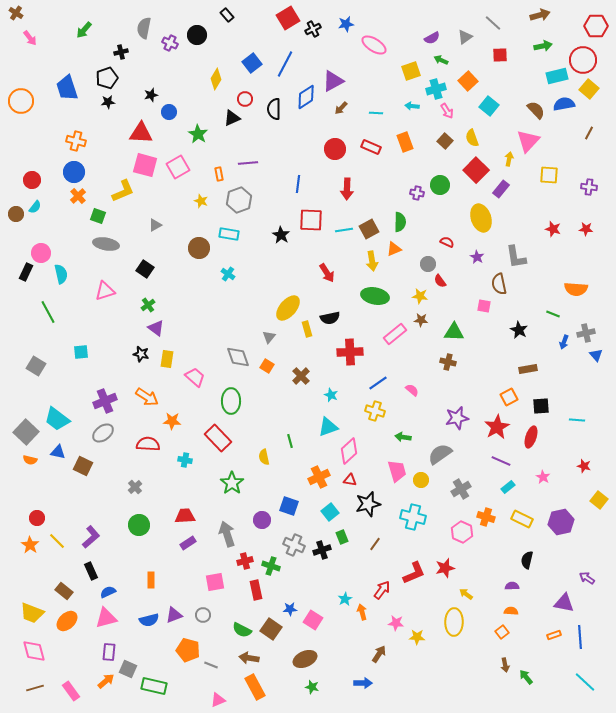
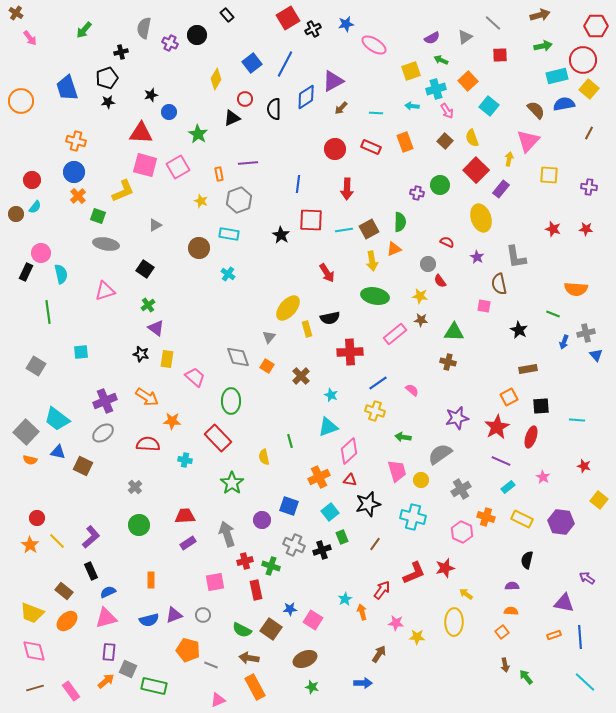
green line at (48, 312): rotated 20 degrees clockwise
purple hexagon at (561, 522): rotated 20 degrees clockwise
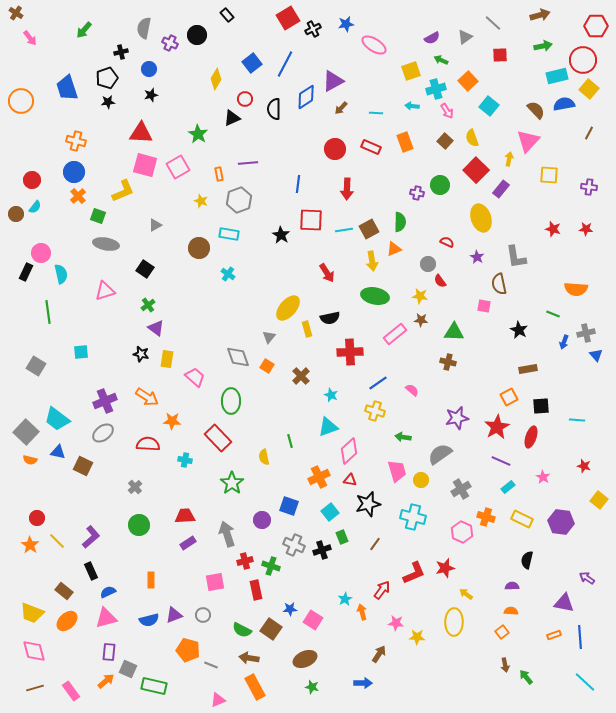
blue circle at (169, 112): moved 20 px left, 43 px up
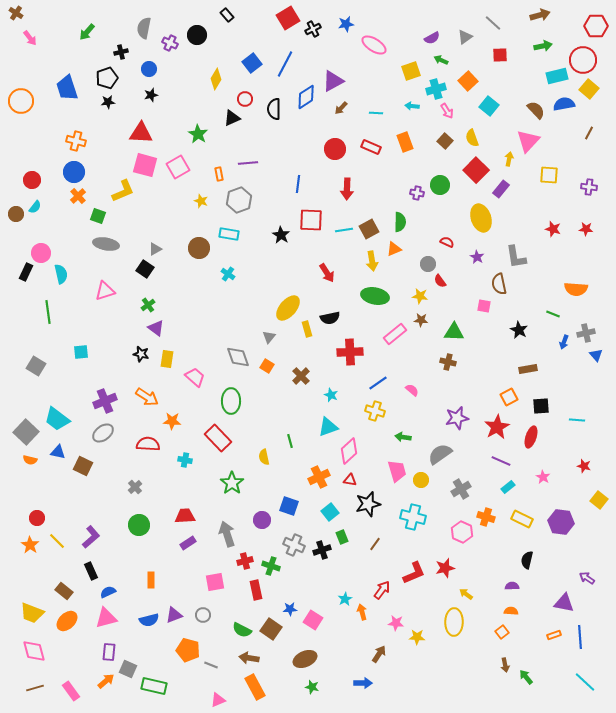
green arrow at (84, 30): moved 3 px right, 2 px down
gray triangle at (155, 225): moved 24 px down
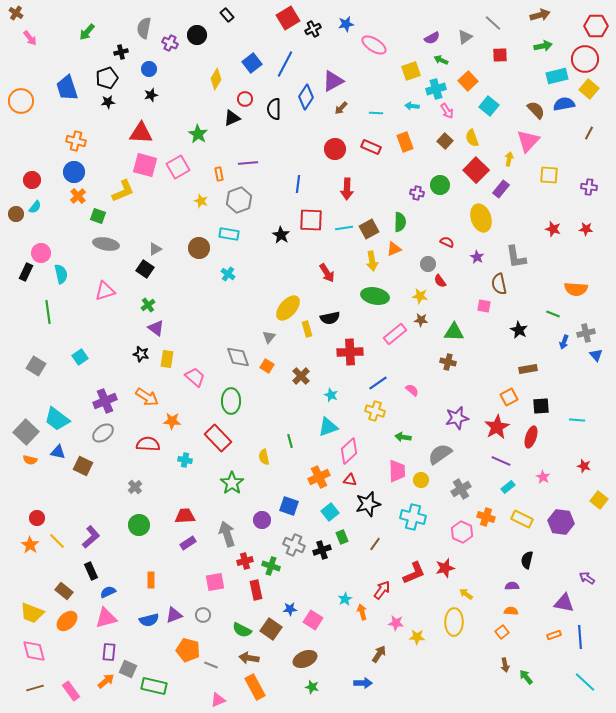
red circle at (583, 60): moved 2 px right, 1 px up
blue diamond at (306, 97): rotated 25 degrees counterclockwise
cyan line at (344, 230): moved 2 px up
cyan square at (81, 352): moved 1 px left, 5 px down; rotated 28 degrees counterclockwise
pink trapezoid at (397, 471): rotated 15 degrees clockwise
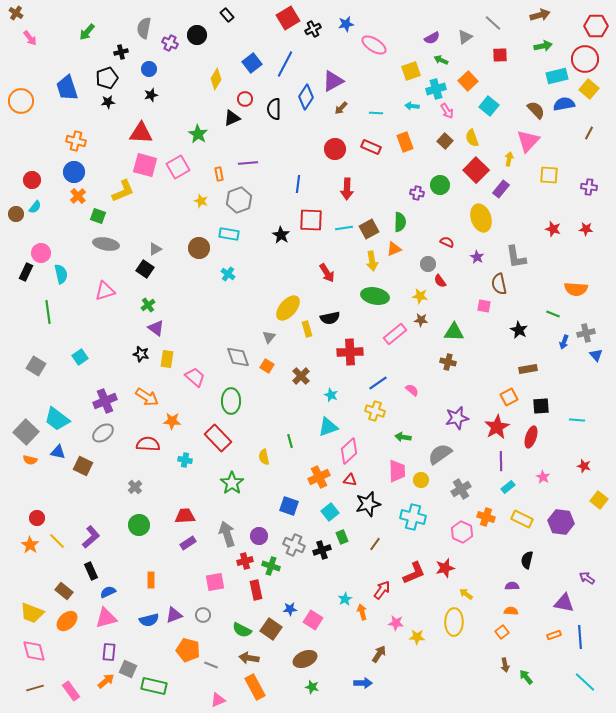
purple line at (501, 461): rotated 66 degrees clockwise
purple circle at (262, 520): moved 3 px left, 16 px down
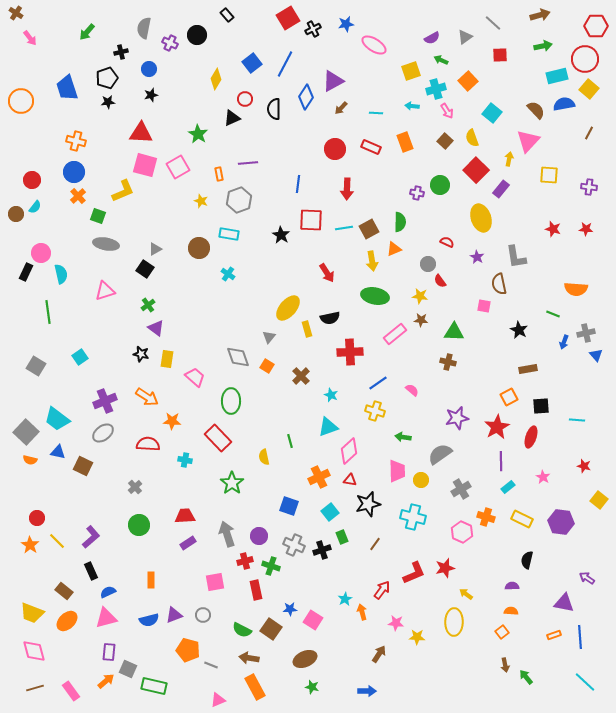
cyan square at (489, 106): moved 3 px right, 7 px down
blue arrow at (363, 683): moved 4 px right, 8 px down
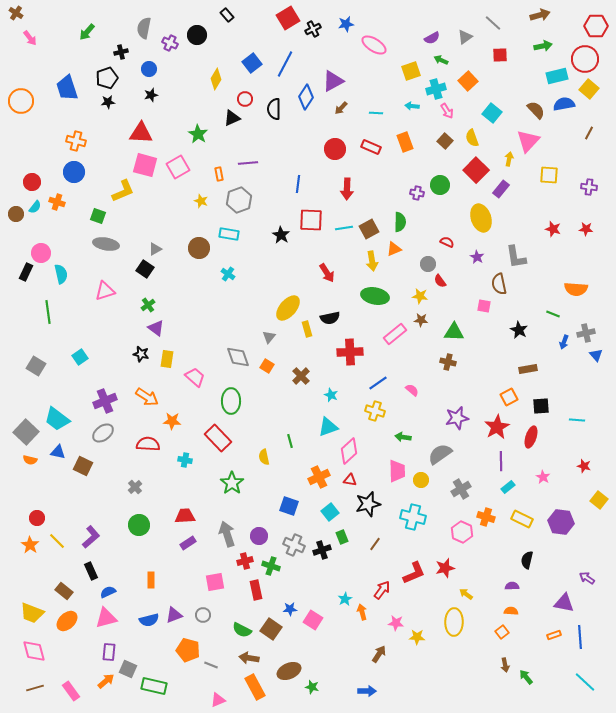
red circle at (32, 180): moved 2 px down
orange cross at (78, 196): moved 21 px left, 6 px down; rotated 28 degrees counterclockwise
brown ellipse at (305, 659): moved 16 px left, 12 px down
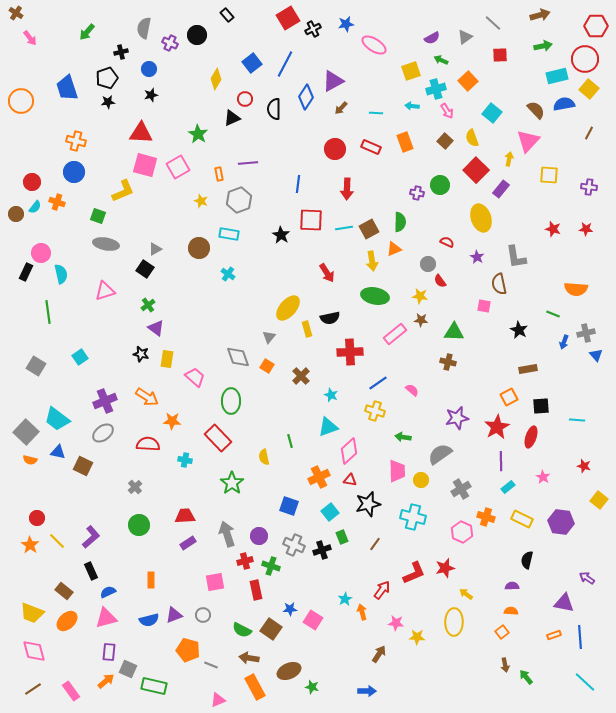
brown line at (35, 688): moved 2 px left, 1 px down; rotated 18 degrees counterclockwise
